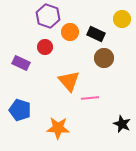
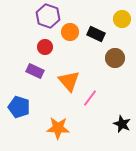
brown circle: moved 11 px right
purple rectangle: moved 14 px right, 8 px down
pink line: rotated 48 degrees counterclockwise
blue pentagon: moved 1 px left, 3 px up
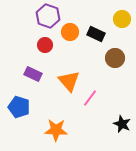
red circle: moved 2 px up
purple rectangle: moved 2 px left, 3 px down
orange star: moved 2 px left, 2 px down
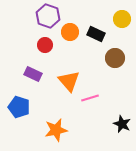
pink line: rotated 36 degrees clockwise
orange star: rotated 15 degrees counterclockwise
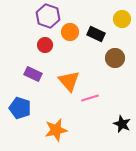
blue pentagon: moved 1 px right, 1 px down
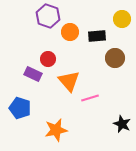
black rectangle: moved 1 px right, 2 px down; rotated 30 degrees counterclockwise
red circle: moved 3 px right, 14 px down
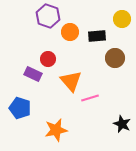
orange triangle: moved 2 px right
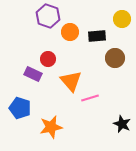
orange star: moved 5 px left, 3 px up
